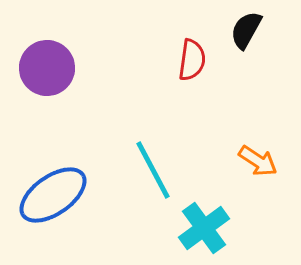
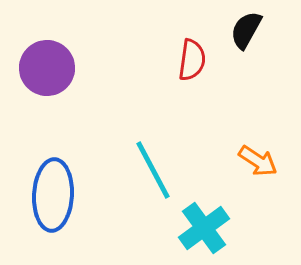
blue ellipse: rotated 52 degrees counterclockwise
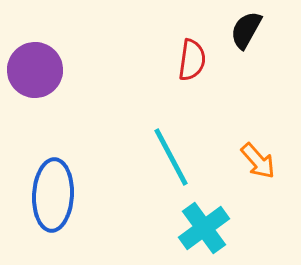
purple circle: moved 12 px left, 2 px down
orange arrow: rotated 15 degrees clockwise
cyan line: moved 18 px right, 13 px up
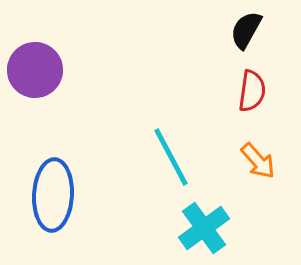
red semicircle: moved 60 px right, 31 px down
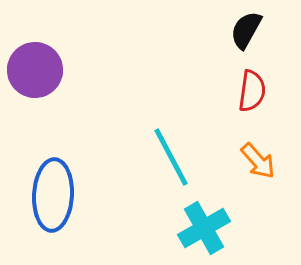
cyan cross: rotated 6 degrees clockwise
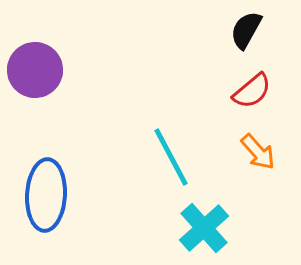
red semicircle: rotated 42 degrees clockwise
orange arrow: moved 9 px up
blue ellipse: moved 7 px left
cyan cross: rotated 12 degrees counterclockwise
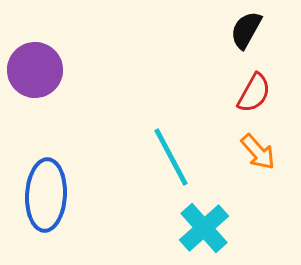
red semicircle: moved 2 px right, 2 px down; rotated 21 degrees counterclockwise
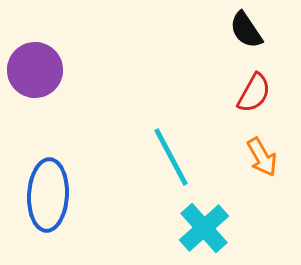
black semicircle: rotated 63 degrees counterclockwise
orange arrow: moved 4 px right, 5 px down; rotated 12 degrees clockwise
blue ellipse: moved 2 px right
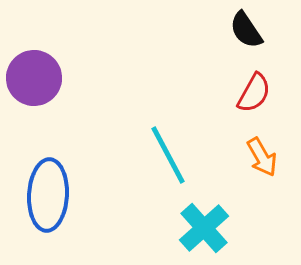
purple circle: moved 1 px left, 8 px down
cyan line: moved 3 px left, 2 px up
